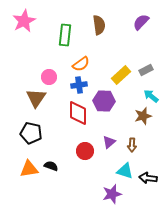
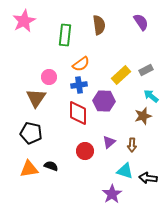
purple semicircle: rotated 102 degrees clockwise
purple star: rotated 18 degrees counterclockwise
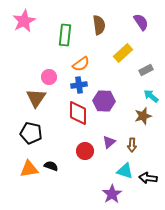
yellow rectangle: moved 2 px right, 22 px up
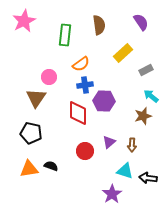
blue cross: moved 6 px right
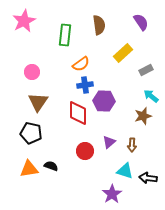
pink circle: moved 17 px left, 5 px up
brown triangle: moved 2 px right, 4 px down
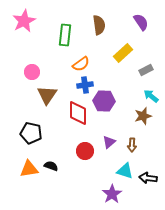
brown triangle: moved 9 px right, 7 px up
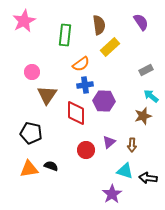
yellow rectangle: moved 13 px left, 6 px up
red diamond: moved 2 px left
red circle: moved 1 px right, 1 px up
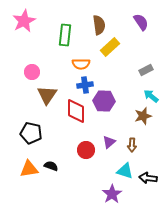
orange semicircle: rotated 36 degrees clockwise
red diamond: moved 2 px up
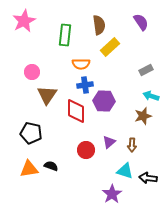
cyan arrow: rotated 21 degrees counterclockwise
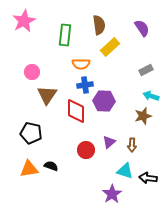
purple semicircle: moved 1 px right, 6 px down
